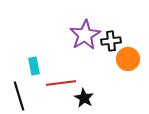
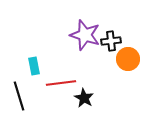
purple star: rotated 24 degrees counterclockwise
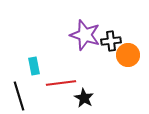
orange circle: moved 4 px up
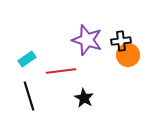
purple star: moved 2 px right, 5 px down
black cross: moved 10 px right
cyan rectangle: moved 7 px left, 7 px up; rotated 66 degrees clockwise
red line: moved 12 px up
black line: moved 10 px right
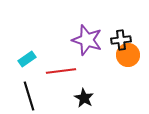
black cross: moved 1 px up
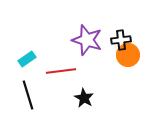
black line: moved 1 px left, 1 px up
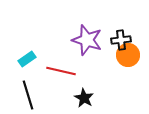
red line: rotated 20 degrees clockwise
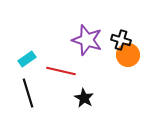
black cross: rotated 24 degrees clockwise
black line: moved 2 px up
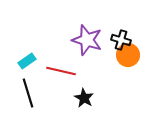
cyan rectangle: moved 2 px down
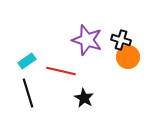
orange circle: moved 2 px down
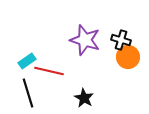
purple star: moved 2 px left
red line: moved 12 px left
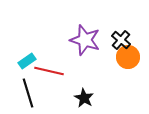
black cross: rotated 24 degrees clockwise
